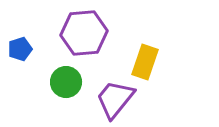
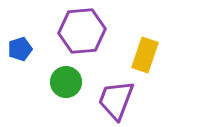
purple hexagon: moved 2 px left, 2 px up
yellow rectangle: moved 7 px up
purple trapezoid: moved 1 px right, 1 px down; rotated 18 degrees counterclockwise
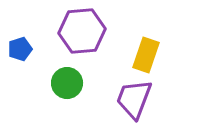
yellow rectangle: moved 1 px right
green circle: moved 1 px right, 1 px down
purple trapezoid: moved 18 px right, 1 px up
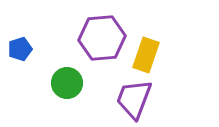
purple hexagon: moved 20 px right, 7 px down
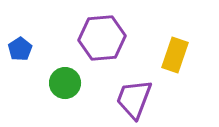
blue pentagon: rotated 15 degrees counterclockwise
yellow rectangle: moved 29 px right
green circle: moved 2 px left
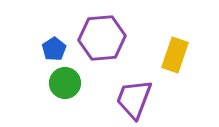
blue pentagon: moved 34 px right
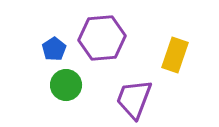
green circle: moved 1 px right, 2 px down
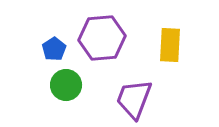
yellow rectangle: moved 5 px left, 10 px up; rotated 16 degrees counterclockwise
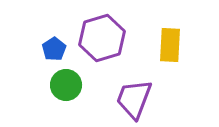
purple hexagon: rotated 12 degrees counterclockwise
